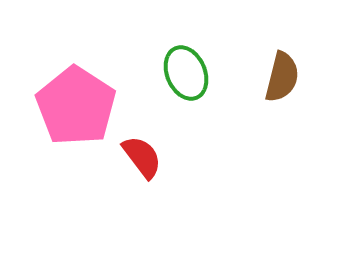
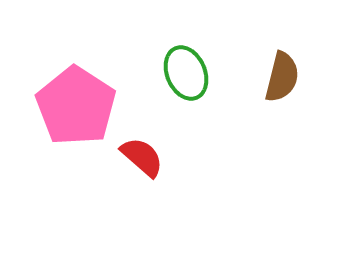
red semicircle: rotated 12 degrees counterclockwise
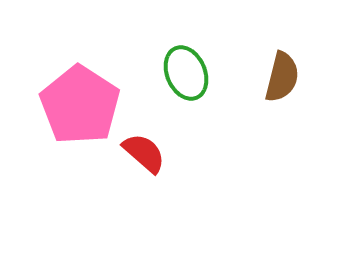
pink pentagon: moved 4 px right, 1 px up
red semicircle: moved 2 px right, 4 px up
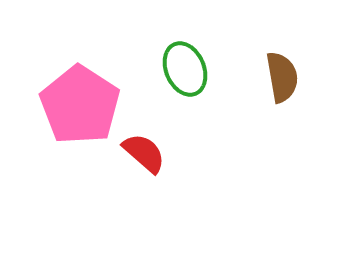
green ellipse: moved 1 px left, 4 px up
brown semicircle: rotated 24 degrees counterclockwise
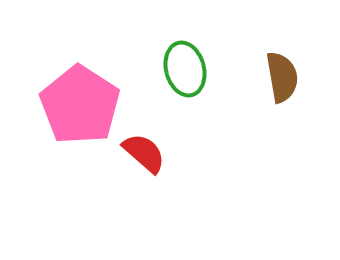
green ellipse: rotated 8 degrees clockwise
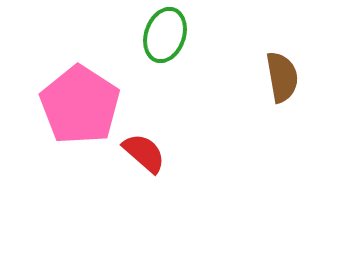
green ellipse: moved 20 px left, 34 px up; rotated 34 degrees clockwise
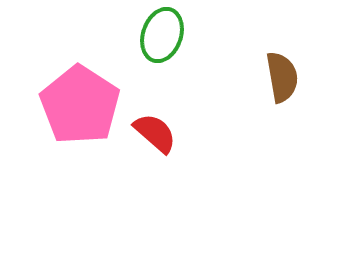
green ellipse: moved 3 px left
red semicircle: moved 11 px right, 20 px up
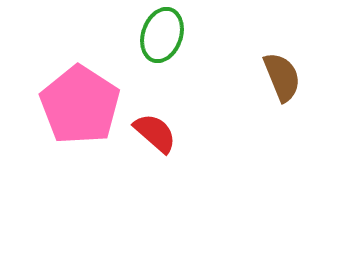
brown semicircle: rotated 12 degrees counterclockwise
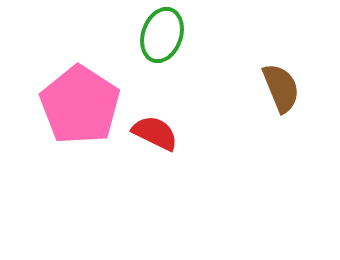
brown semicircle: moved 1 px left, 11 px down
red semicircle: rotated 15 degrees counterclockwise
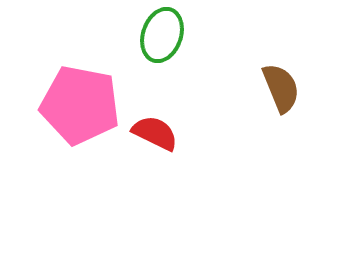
pink pentagon: rotated 22 degrees counterclockwise
